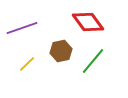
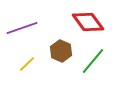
brown hexagon: rotated 25 degrees counterclockwise
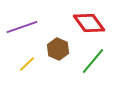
red diamond: moved 1 px right, 1 px down
purple line: moved 1 px up
brown hexagon: moved 3 px left, 2 px up
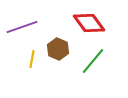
yellow line: moved 5 px right, 5 px up; rotated 36 degrees counterclockwise
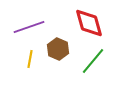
red diamond: rotated 20 degrees clockwise
purple line: moved 7 px right
yellow line: moved 2 px left
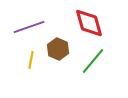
yellow line: moved 1 px right, 1 px down
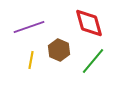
brown hexagon: moved 1 px right, 1 px down
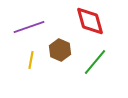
red diamond: moved 1 px right, 2 px up
brown hexagon: moved 1 px right
green line: moved 2 px right, 1 px down
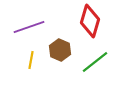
red diamond: rotated 32 degrees clockwise
green line: rotated 12 degrees clockwise
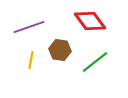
red diamond: rotated 52 degrees counterclockwise
brown hexagon: rotated 15 degrees counterclockwise
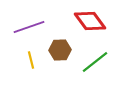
brown hexagon: rotated 10 degrees counterclockwise
yellow line: rotated 24 degrees counterclockwise
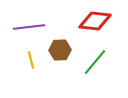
red diamond: moved 5 px right; rotated 48 degrees counterclockwise
purple line: rotated 12 degrees clockwise
green line: rotated 12 degrees counterclockwise
